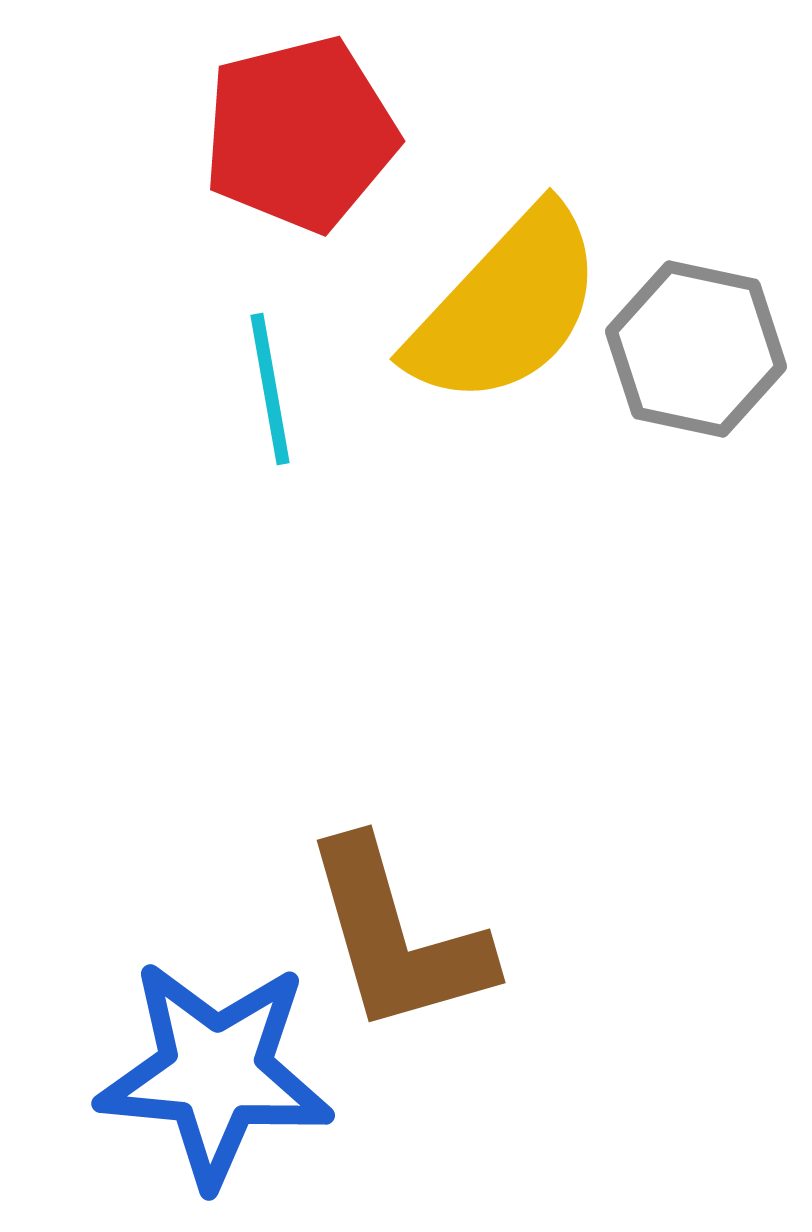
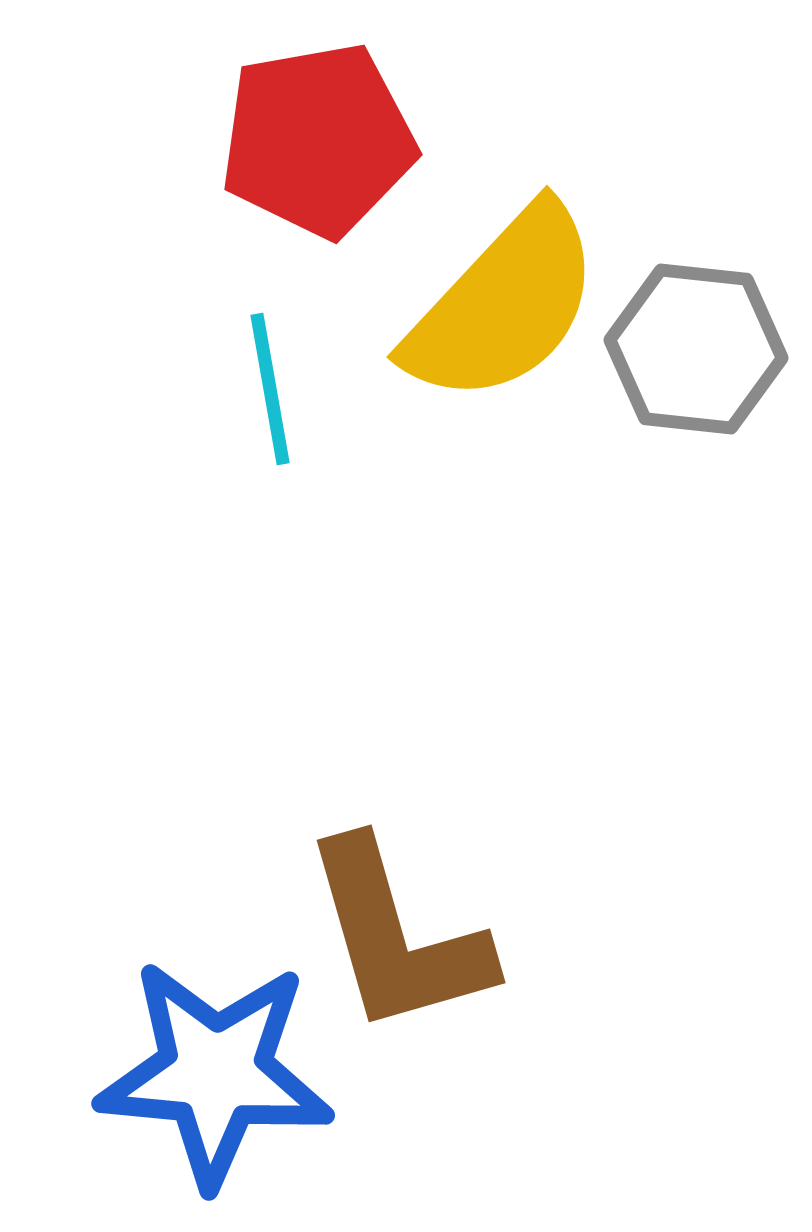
red pentagon: moved 18 px right, 6 px down; rotated 4 degrees clockwise
yellow semicircle: moved 3 px left, 2 px up
gray hexagon: rotated 6 degrees counterclockwise
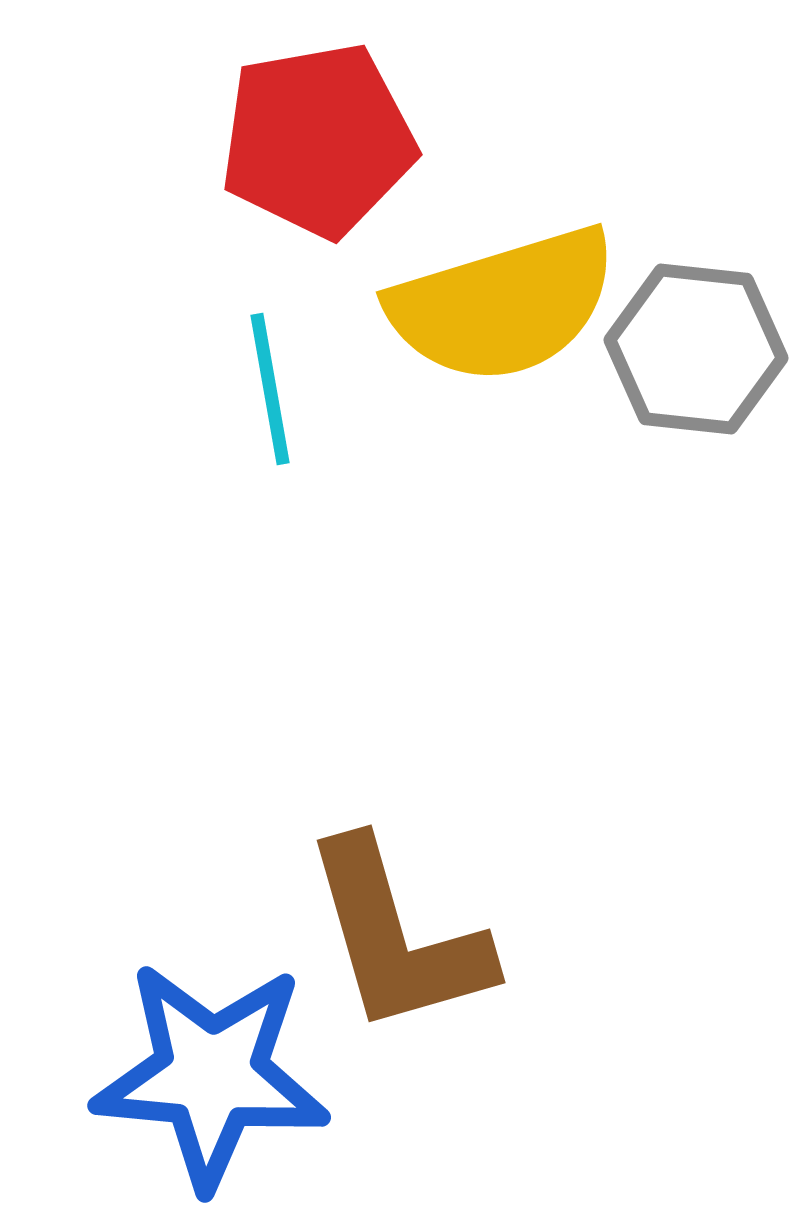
yellow semicircle: rotated 30 degrees clockwise
blue star: moved 4 px left, 2 px down
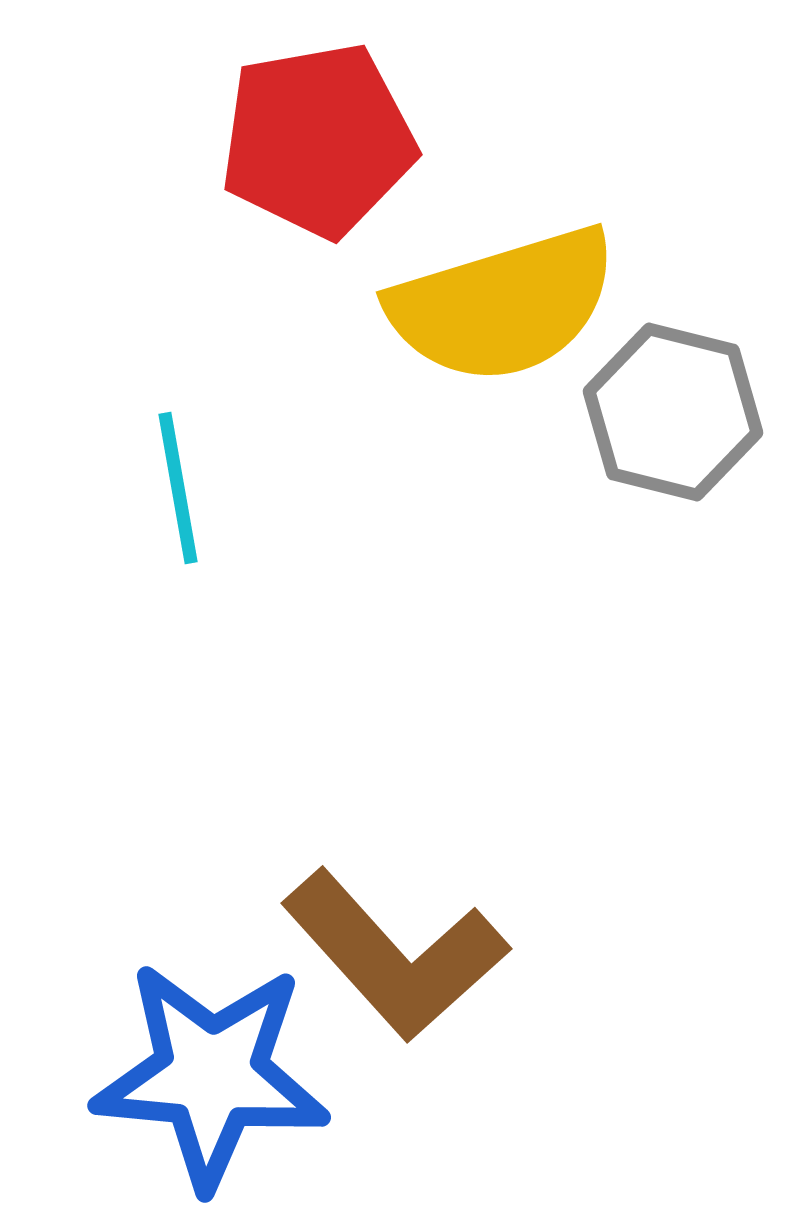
gray hexagon: moved 23 px left, 63 px down; rotated 8 degrees clockwise
cyan line: moved 92 px left, 99 px down
brown L-shape: moved 2 px left, 18 px down; rotated 26 degrees counterclockwise
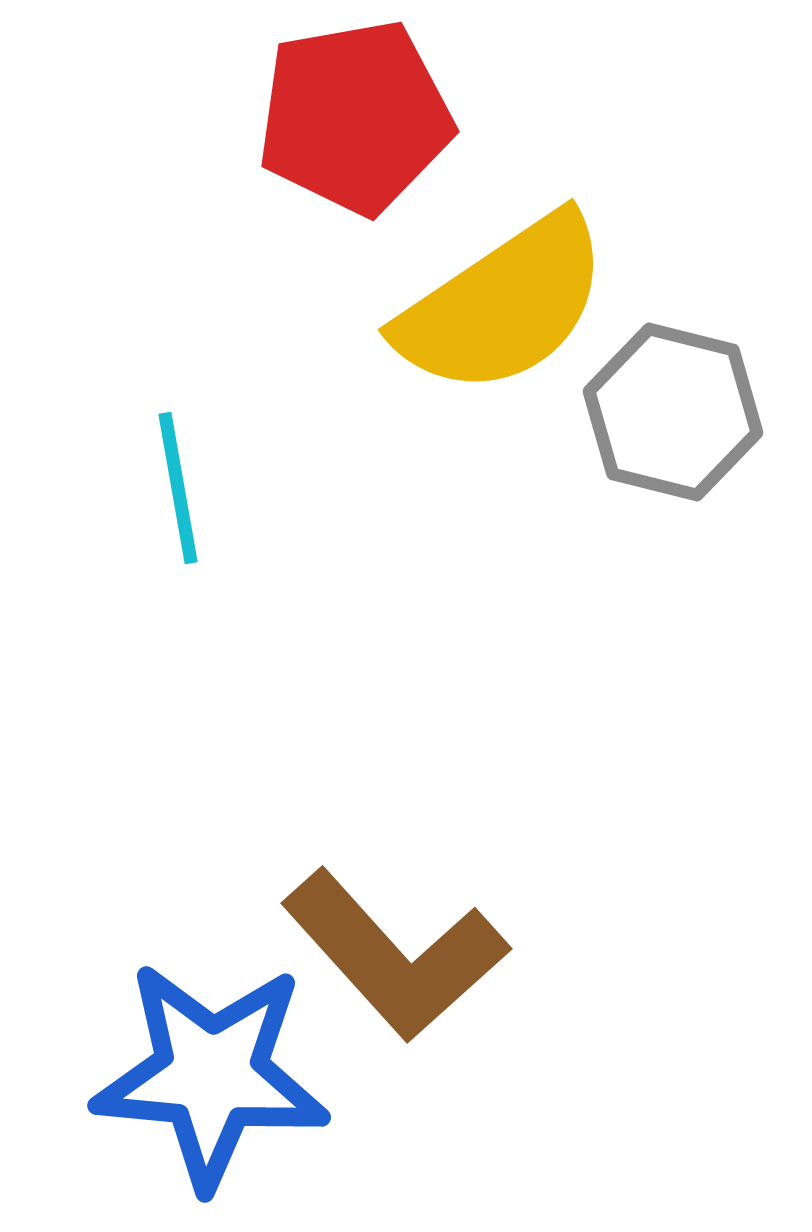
red pentagon: moved 37 px right, 23 px up
yellow semicircle: rotated 17 degrees counterclockwise
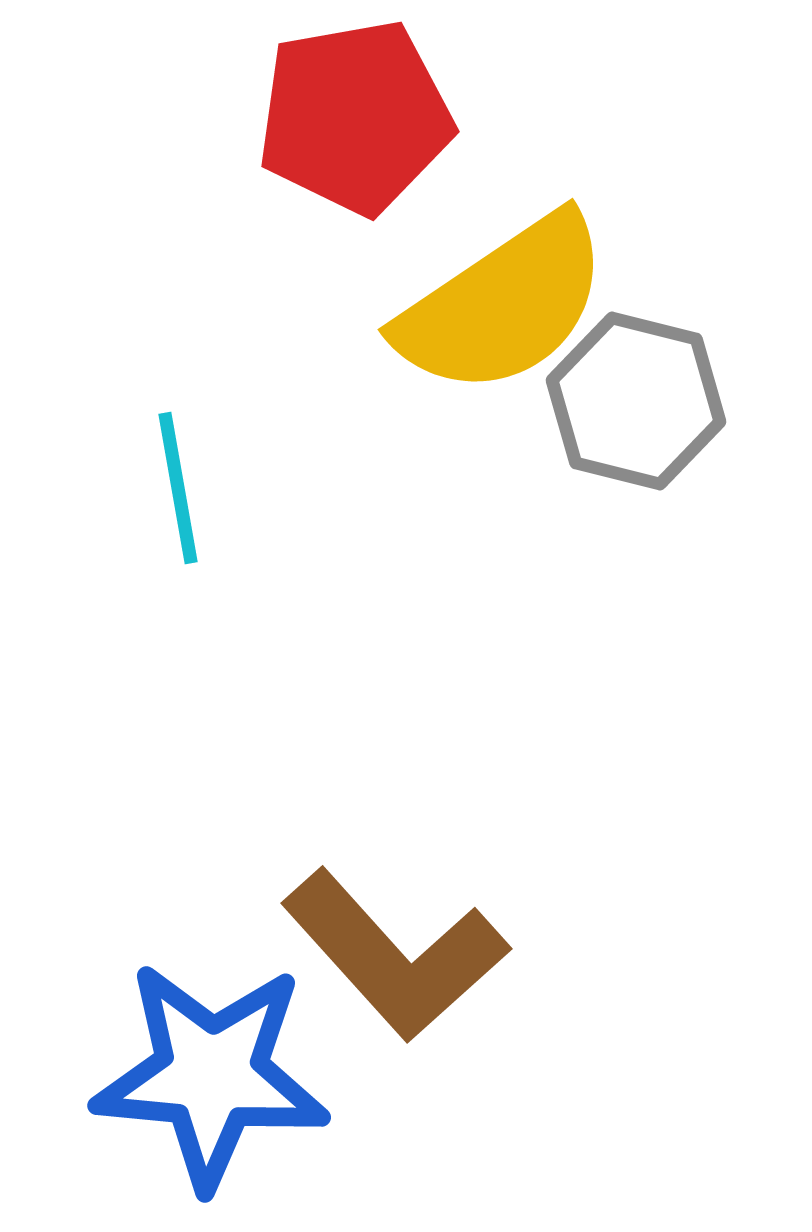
gray hexagon: moved 37 px left, 11 px up
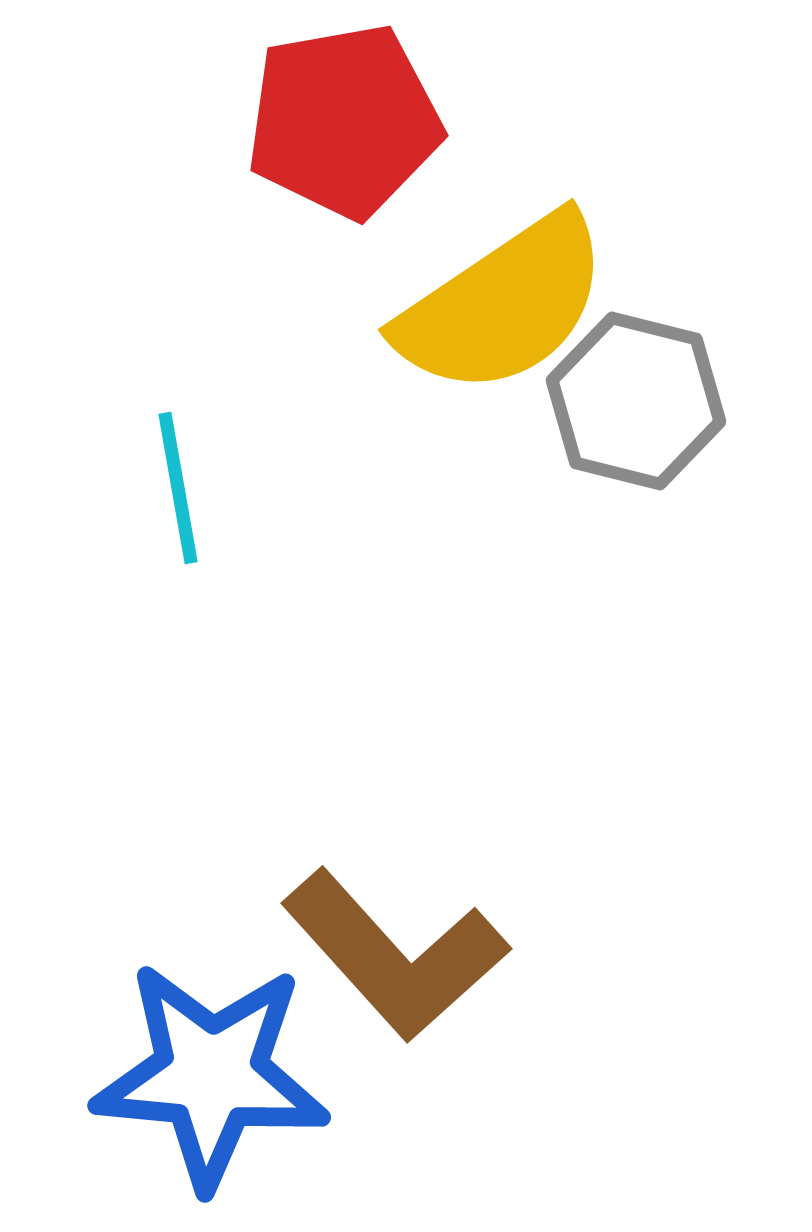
red pentagon: moved 11 px left, 4 px down
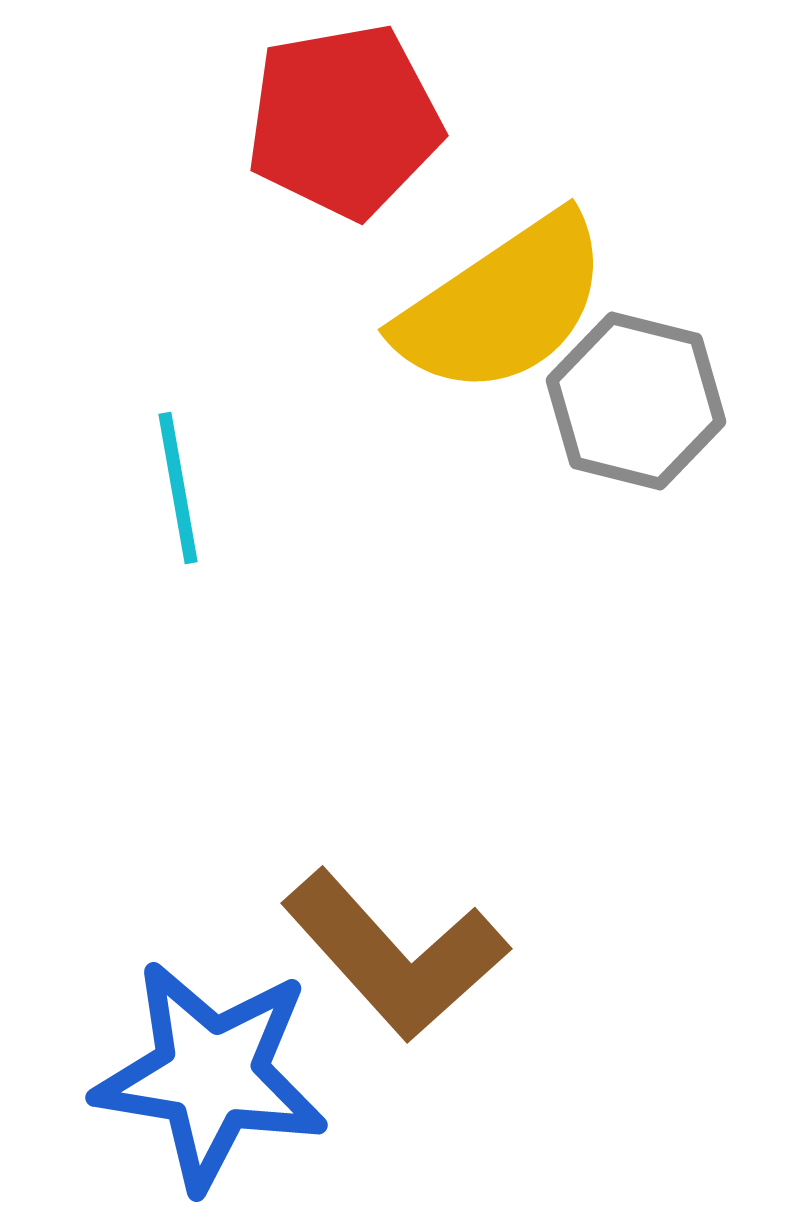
blue star: rotated 4 degrees clockwise
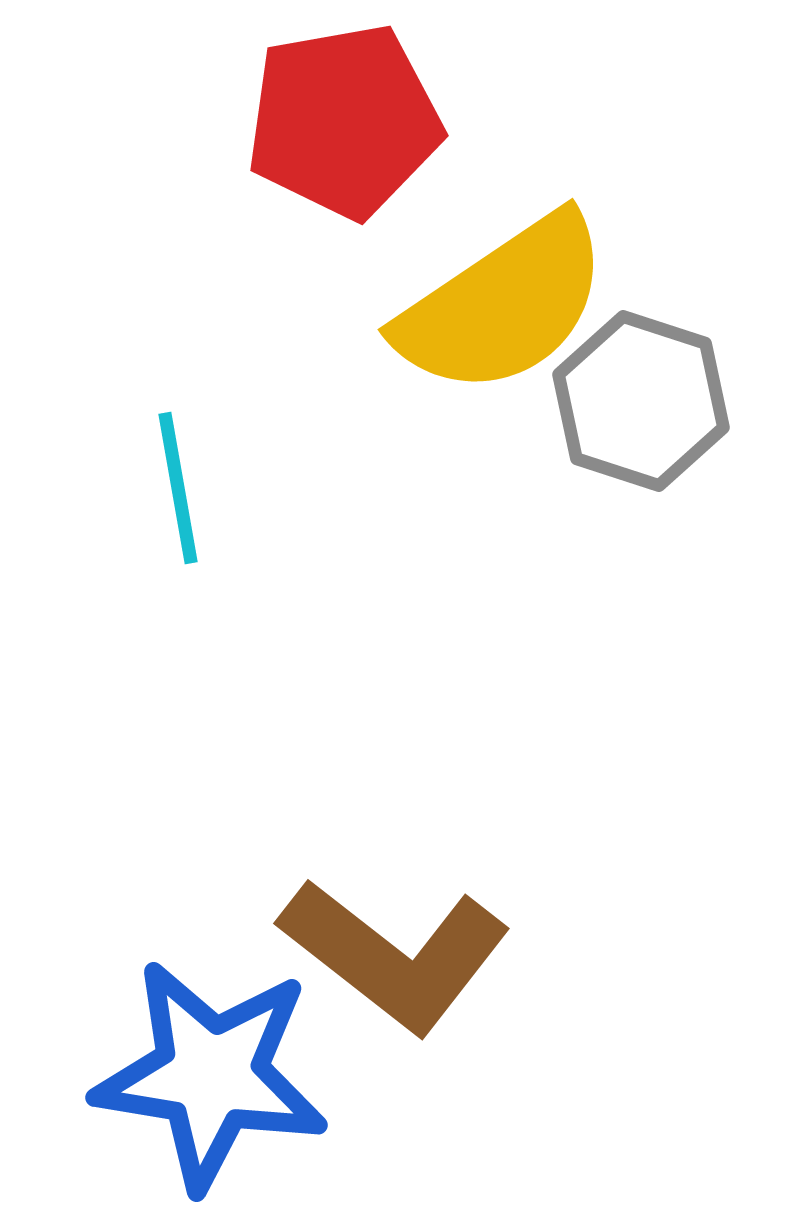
gray hexagon: moved 5 px right; rotated 4 degrees clockwise
brown L-shape: rotated 10 degrees counterclockwise
